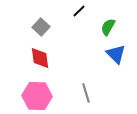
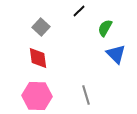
green semicircle: moved 3 px left, 1 px down
red diamond: moved 2 px left
gray line: moved 2 px down
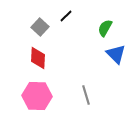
black line: moved 13 px left, 5 px down
gray square: moved 1 px left
red diamond: rotated 10 degrees clockwise
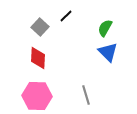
blue triangle: moved 8 px left, 2 px up
